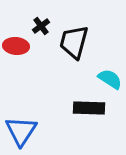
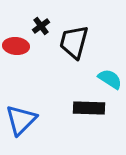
blue triangle: moved 11 px up; rotated 12 degrees clockwise
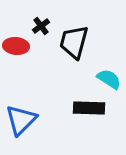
cyan semicircle: moved 1 px left
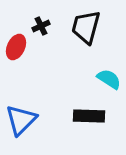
black cross: rotated 12 degrees clockwise
black trapezoid: moved 12 px right, 15 px up
red ellipse: moved 1 px down; rotated 70 degrees counterclockwise
black rectangle: moved 8 px down
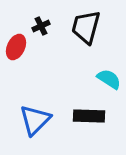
blue triangle: moved 14 px right
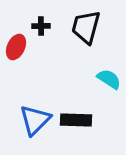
black cross: rotated 24 degrees clockwise
black rectangle: moved 13 px left, 4 px down
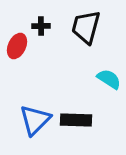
red ellipse: moved 1 px right, 1 px up
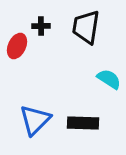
black trapezoid: rotated 6 degrees counterclockwise
black rectangle: moved 7 px right, 3 px down
